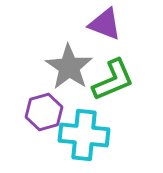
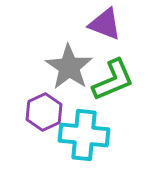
purple hexagon: rotated 9 degrees counterclockwise
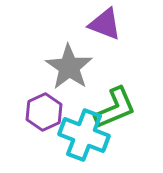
green L-shape: moved 2 px right, 28 px down
cyan cross: rotated 15 degrees clockwise
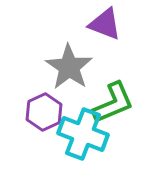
green L-shape: moved 2 px left, 5 px up
cyan cross: moved 1 px left, 1 px up
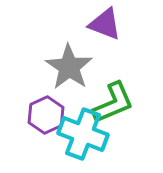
purple hexagon: moved 2 px right, 3 px down
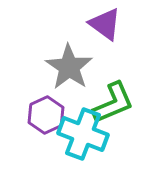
purple triangle: rotated 15 degrees clockwise
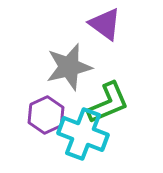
gray star: rotated 24 degrees clockwise
green L-shape: moved 5 px left
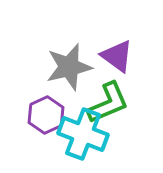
purple triangle: moved 12 px right, 32 px down
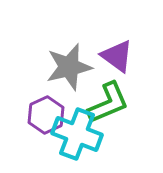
cyan cross: moved 6 px left
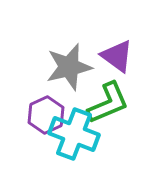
cyan cross: moved 3 px left
